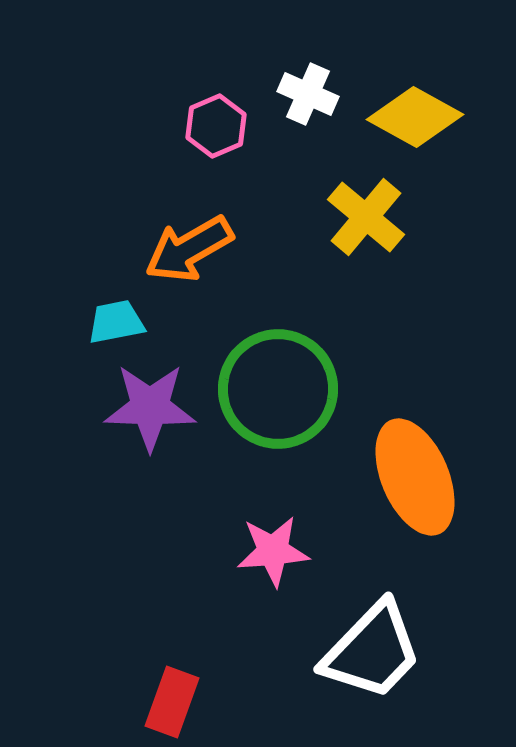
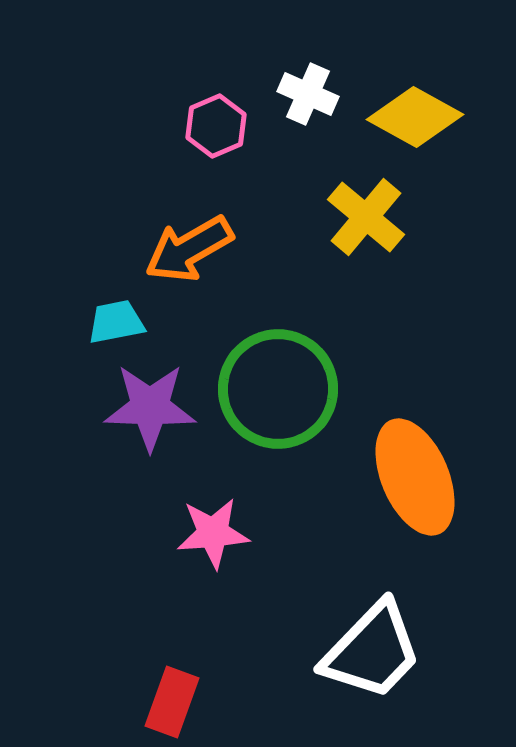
pink star: moved 60 px left, 18 px up
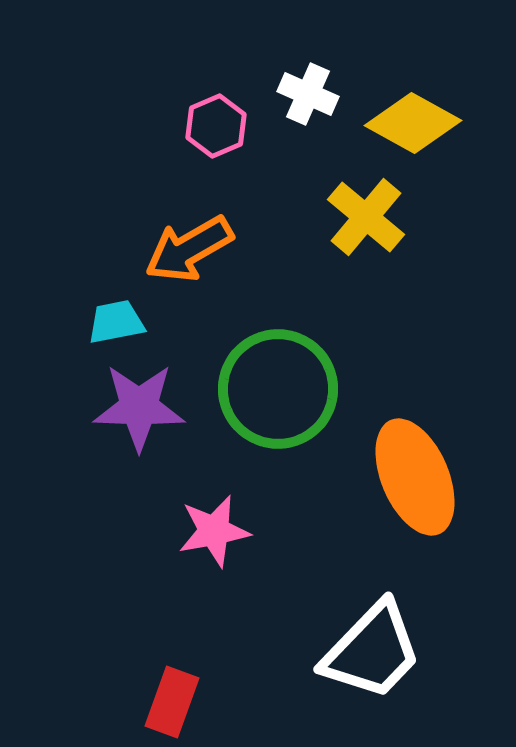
yellow diamond: moved 2 px left, 6 px down
purple star: moved 11 px left
pink star: moved 1 px right, 2 px up; rotated 6 degrees counterclockwise
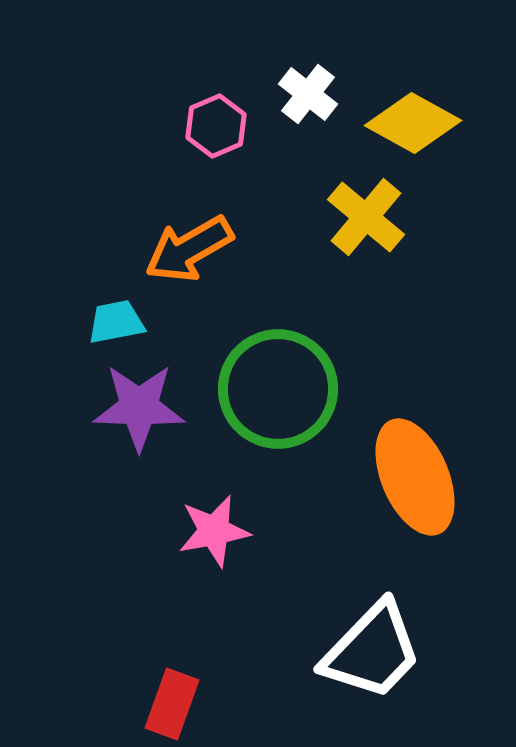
white cross: rotated 14 degrees clockwise
red rectangle: moved 2 px down
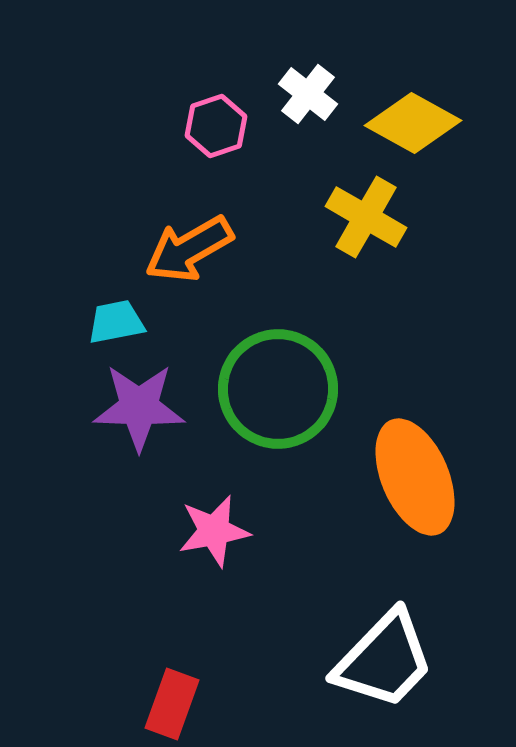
pink hexagon: rotated 4 degrees clockwise
yellow cross: rotated 10 degrees counterclockwise
white trapezoid: moved 12 px right, 9 px down
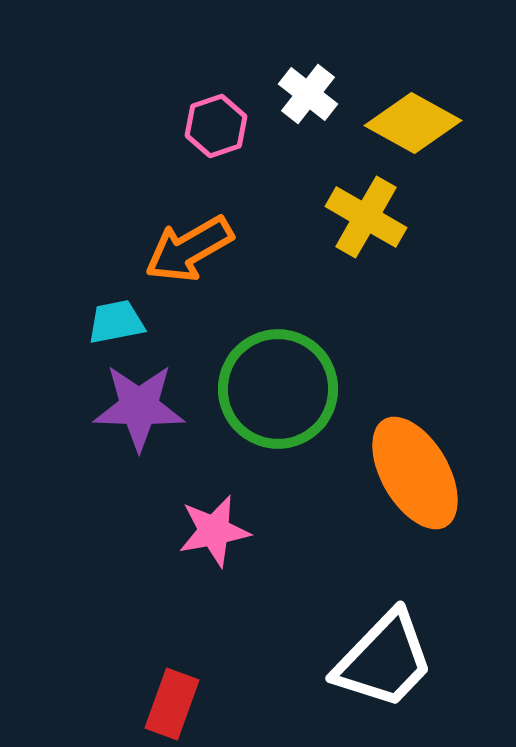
orange ellipse: moved 4 px up; rotated 7 degrees counterclockwise
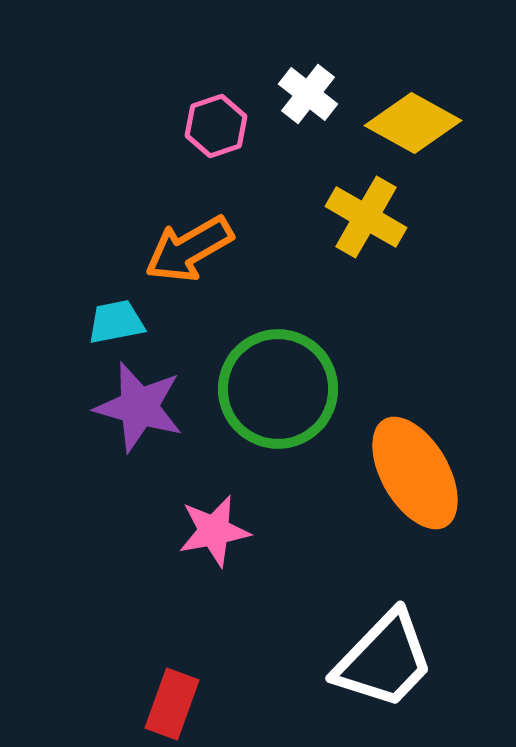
purple star: rotated 14 degrees clockwise
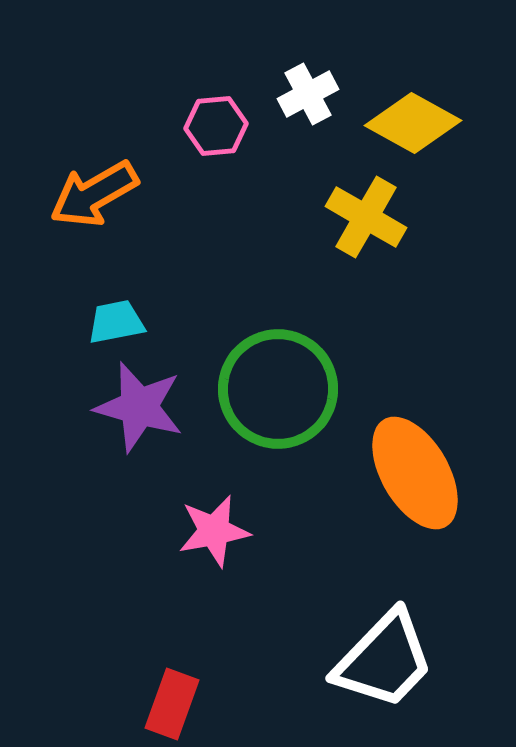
white cross: rotated 24 degrees clockwise
pink hexagon: rotated 14 degrees clockwise
orange arrow: moved 95 px left, 55 px up
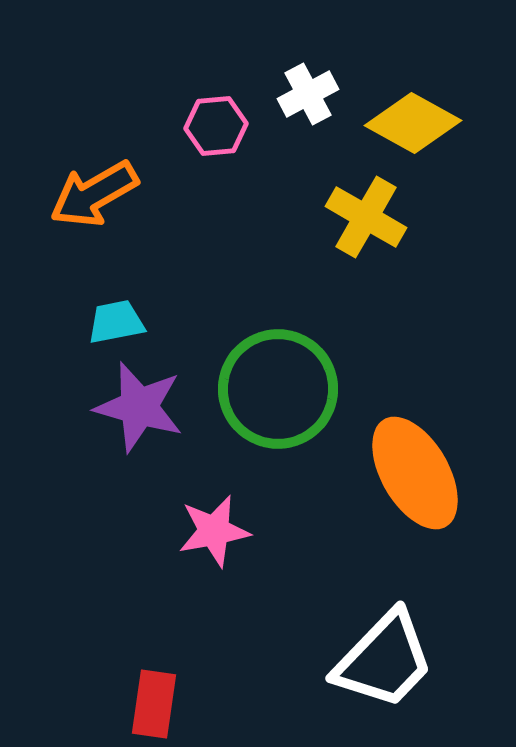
red rectangle: moved 18 px left; rotated 12 degrees counterclockwise
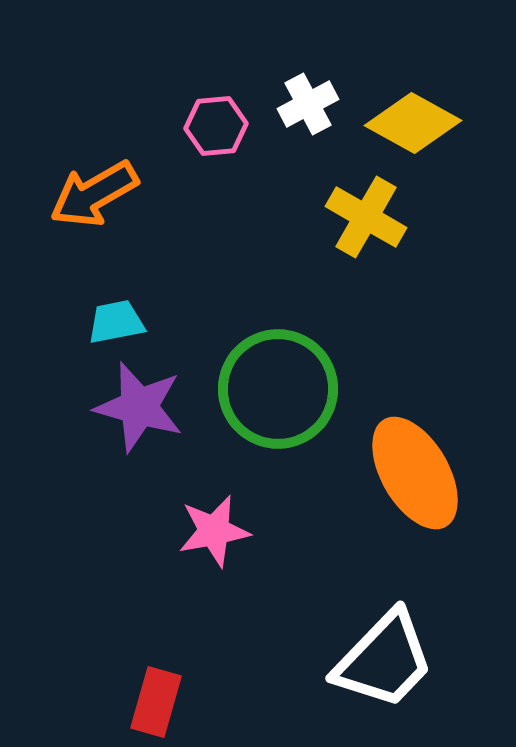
white cross: moved 10 px down
red rectangle: moved 2 px right, 2 px up; rotated 8 degrees clockwise
